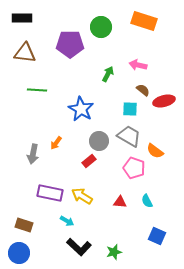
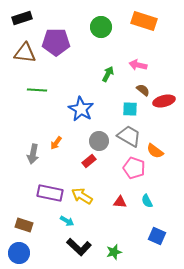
black rectangle: rotated 18 degrees counterclockwise
purple pentagon: moved 14 px left, 2 px up
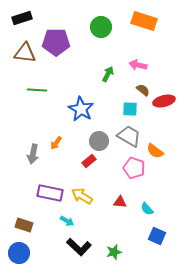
cyan semicircle: moved 8 px down; rotated 16 degrees counterclockwise
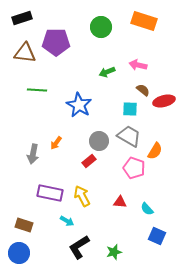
green arrow: moved 1 px left, 2 px up; rotated 140 degrees counterclockwise
blue star: moved 2 px left, 4 px up
orange semicircle: rotated 96 degrees counterclockwise
yellow arrow: rotated 30 degrees clockwise
black L-shape: rotated 105 degrees clockwise
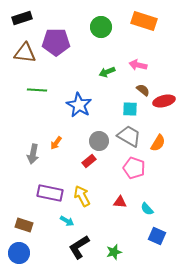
orange semicircle: moved 3 px right, 8 px up
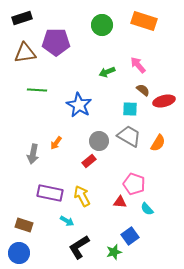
green circle: moved 1 px right, 2 px up
brown triangle: rotated 15 degrees counterclockwise
pink arrow: rotated 36 degrees clockwise
pink pentagon: moved 16 px down
blue square: moved 27 px left; rotated 30 degrees clockwise
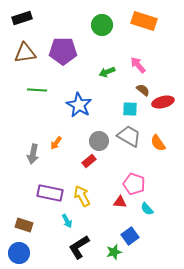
purple pentagon: moved 7 px right, 9 px down
red ellipse: moved 1 px left, 1 px down
orange semicircle: rotated 114 degrees clockwise
cyan arrow: rotated 32 degrees clockwise
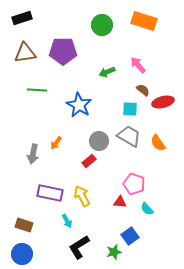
blue circle: moved 3 px right, 1 px down
